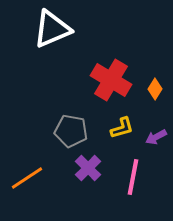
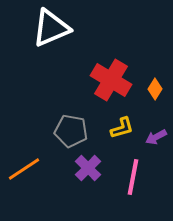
white triangle: moved 1 px left, 1 px up
orange line: moved 3 px left, 9 px up
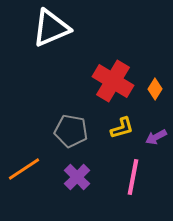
red cross: moved 2 px right, 1 px down
purple cross: moved 11 px left, 9 px down
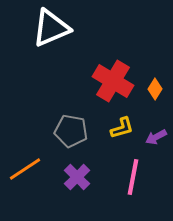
orange line: moved 1 px right
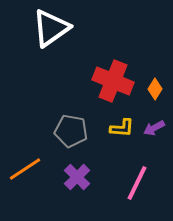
white triangle: rotated 12 degrees counterclockwise
red cross: rotated 9 degrees counterclockwise
yellow L-shape: rotated 20 degrees clockwise
purple arrow: moved 2 px left, 9 px up
pink line: moved 4 px right, 6 px down; rotated 15 degrees clockwise
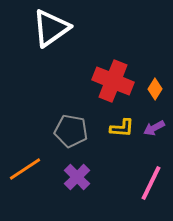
pink line: moved 14 px right
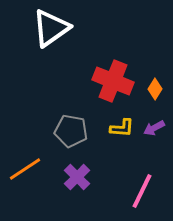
pink line: moved 9 px left, 8 px down
